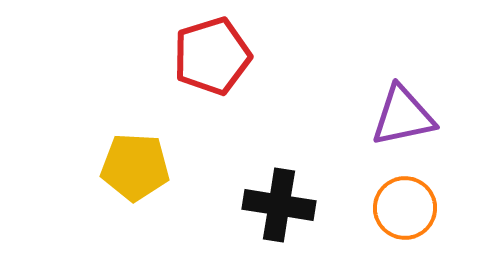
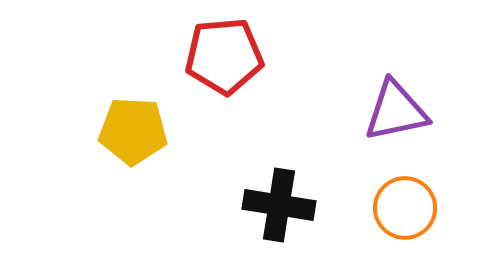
red pentagon: moved 12 px right; rotated 12 degrees clockwise
purple triangle: moved 7 px left, 5 px up
yellow pentagon: moved 2 px left, 36 px up
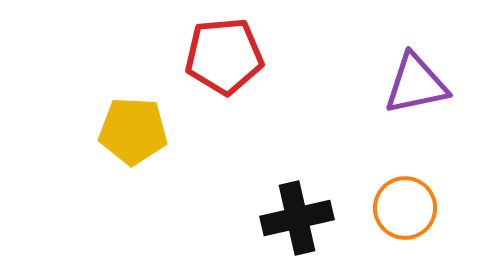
purple triangle: moved 20 px right, 27 px up
black cross: moved 18 px right, 13 px down; rotated 22 degrees counterclockwise
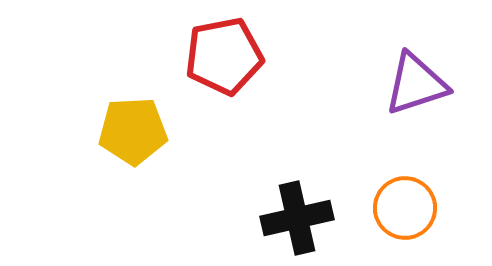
red pentagon: rotated 6 degrees counterclockwise
purple triangle: rotated 6 degrees counterclockwise
yellow pentagon: rotated 6 degrees counterclockwise
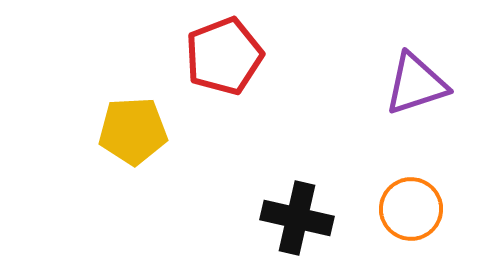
red pentagon: rotated 10 degrees counterclockwise
orange circle: moved 6 px right, 1 px down
black cross: rotated 26 degrees clockwise
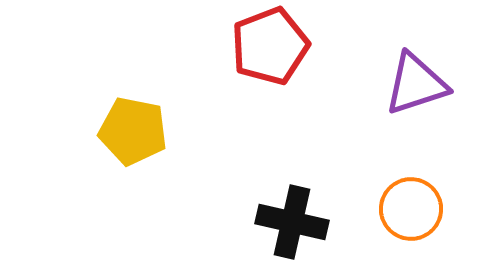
red pentagon: moved 46 px right, 10 px up
yellow pentagon: rotated 14 degrees clockwise
black cross: moved 5 px left, 4 px down
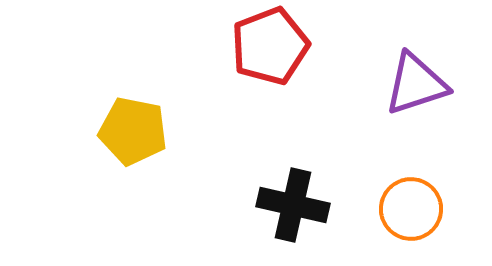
black cross: moved 1 px right, 17 px up
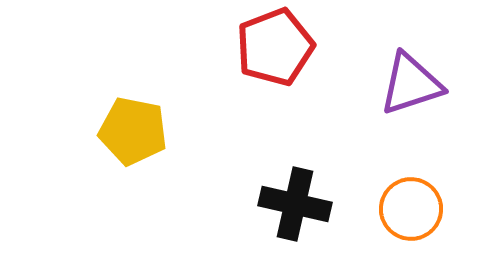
red pentagon: moved 5 px right, 1 px down
purple triangle: moved 5 px left
black cross: moved 2 px right, 1 px up
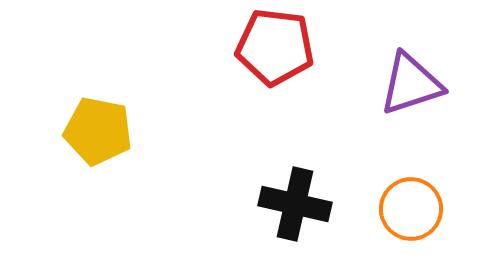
red pentagon: rotated 28 degrees clockwise
yellow pentagon: moved 35 px left
